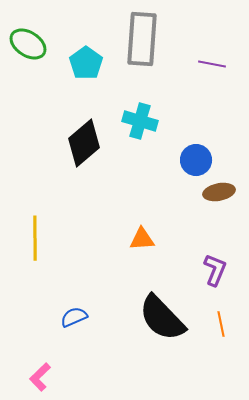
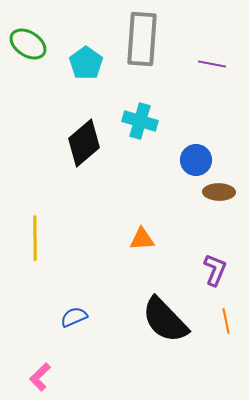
brown ellipse: rotated 12 degrees clockwise
black semicircle: moved 3 px right, 2 px down
orange line: moved 5 px right, 3 px up
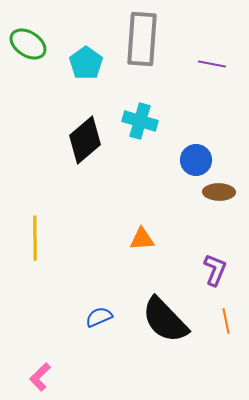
black diamond: moved 1 px right, 3 px up
blue semicircle: moved 25 px right
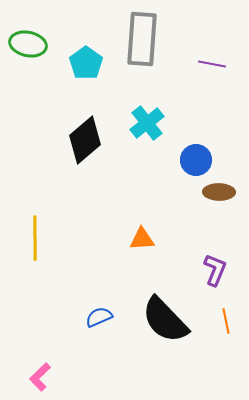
green ellipse: rotated 21 degrees counterclockwise
cyan cross: moved 7 px right, 2 px down; rotated 36 degrees clockwise
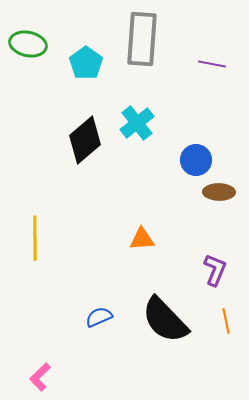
cyan cross: moved 10 px left
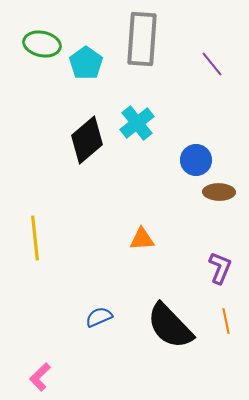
green ellipse: moved 14 px right
purple line: rotated 40 degrees clockwise
black diamond: moved 2 px right
yellow line: rotated 6 degrees counterclockwise
purple L-shape: moved 5 px right, 2 px up
black semicircle: moved 5 px right, 6 px down
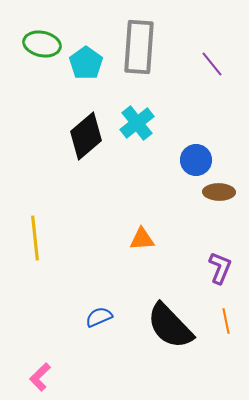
gray rectangle: moved 3 px left, 8 px down
black diamond: moved 1 px left, 4 px up
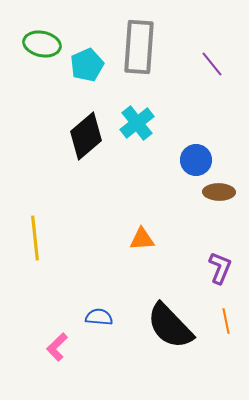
cyan pentagon: moved 1 px right, 2 px down; rotated 12 degrees clockwise
blue semicircle: rotated 28 degrees clockwise
pink L-shape: moved 17 px right, 30 px up
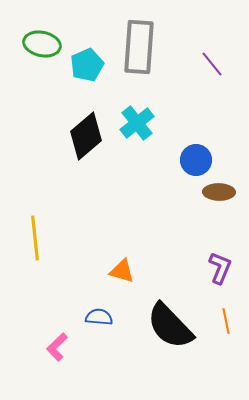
orange triangle: moved 20 px left, 32 px down; rotated 20 degrees clockwise
